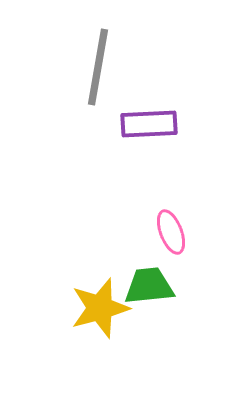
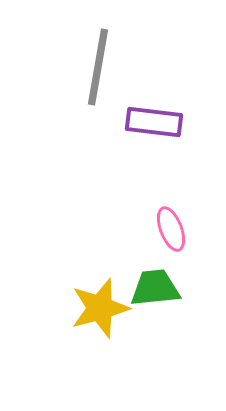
purple rectangle: moved 5 px right, 2 px up; rotated 10 degrees clockwise
pink ellipse: moved 3 px up
green trapezoid: moved 6 px right, 2 px down
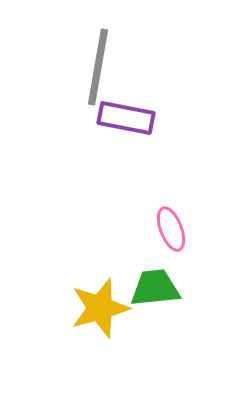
purple rectangle: moved 28 px left, 4 px up; rotated 4 degrees clockwise
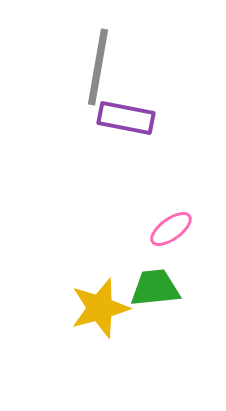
pink ellipse: rotated 75 degrees clockwise
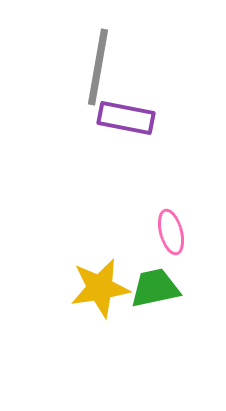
pink ellipse: moved 3 px down; rotated 69 degrees counterclockwise
green trapezoid: rotated 6 degrees counterclockwise
yellow star: moved 20 px up; rotated 6 degrees clockwise
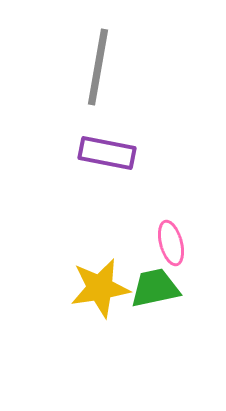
purple rectangle: moved 19 px left, 35 px down
pink ellipse: moved 11 px down
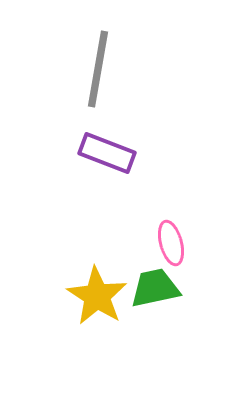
gray line: moved 2 px down
purple rectangle: rotated 10 degrees clockwise
yellow star: moved 3 px left, 8 px down; rotated 30 degrees counterclockwise
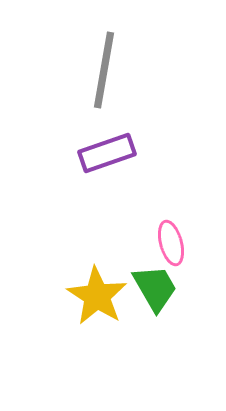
gray line: moved 6 px right, 1 px down
purple rectangle: rotated 40 degrees counterclockwise
green trapezoid: rotated 72 degrees clockwise
